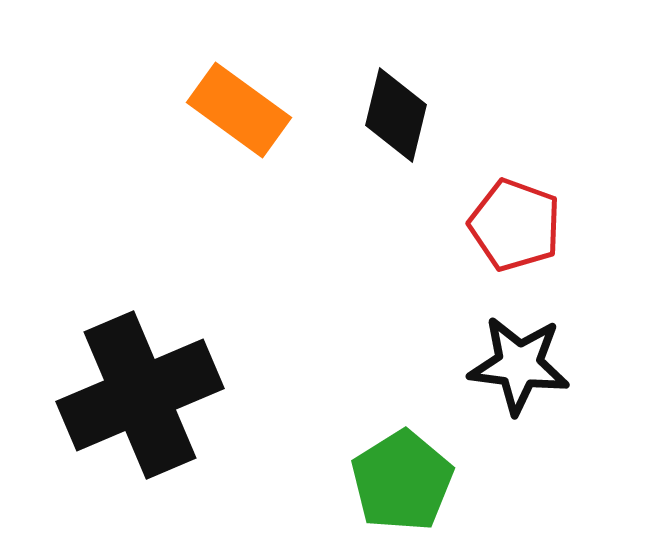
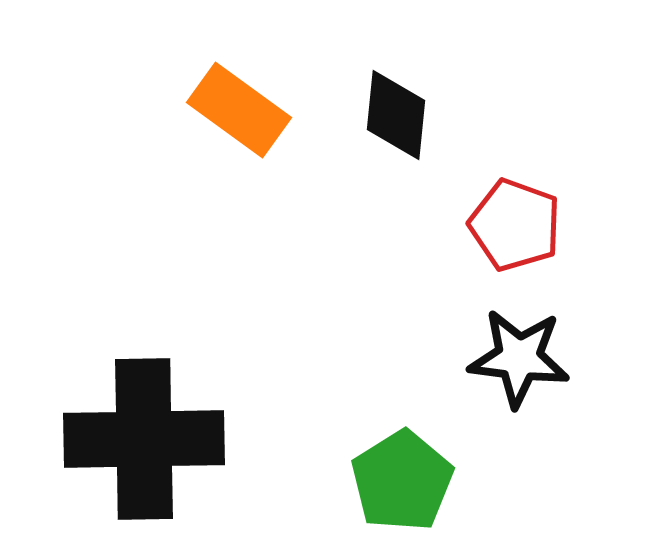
black diamond: rotated 8 degrees counterclockwise
black star: moved 7 px up
black cross: moved 4 px right, 44 px down; rotated 22 degrees clockwise
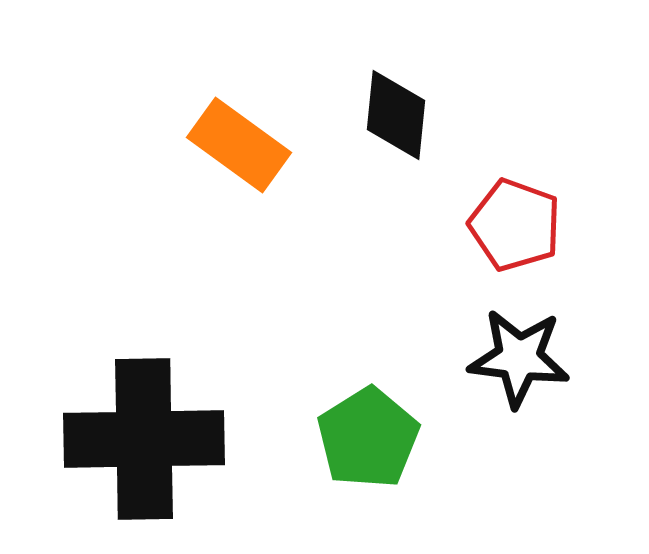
orange rectangle: moved 35 px down
green pentagon: moved 34 px left, 43 px up
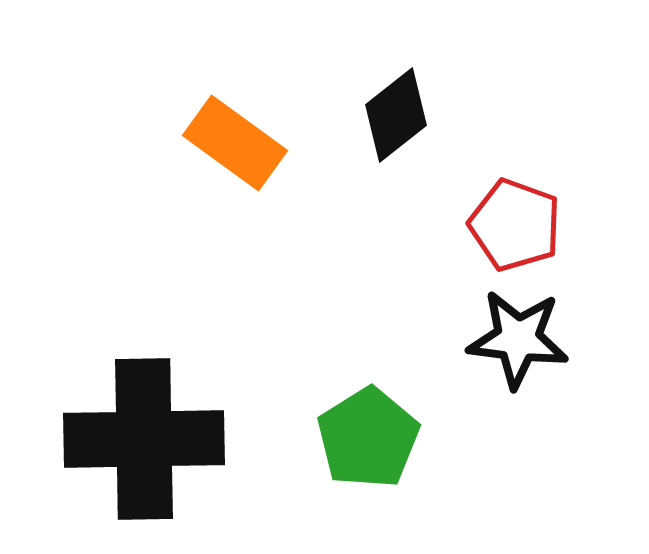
black diamond: rotated 46 degrees clockwise
orange rectangle: moved 4 px left, 2 px up
black star: moved 1 px left, 19 px up
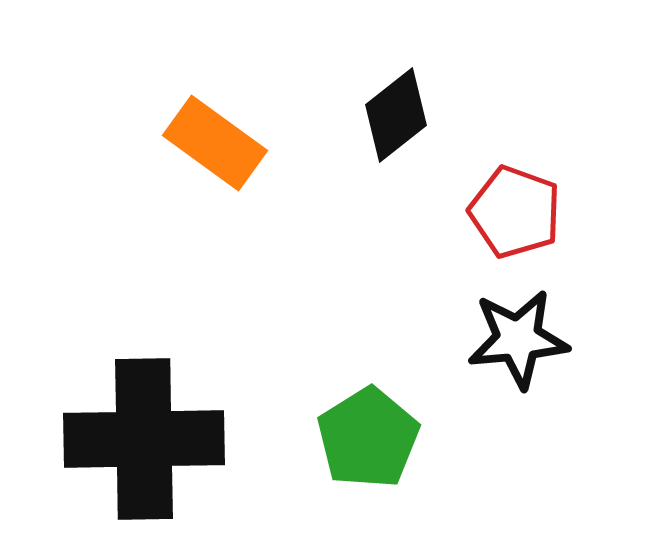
orange rectangle: moved 20 px left
red pentagon: moved 13 px up
black star: rotated 12 degrees counterclockwise
